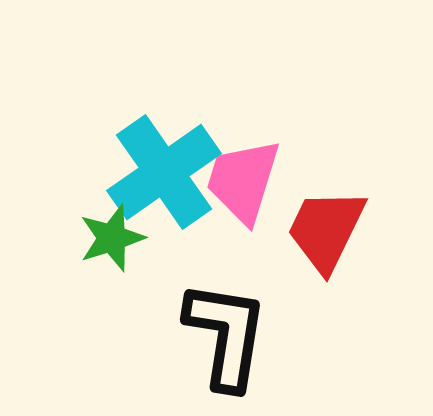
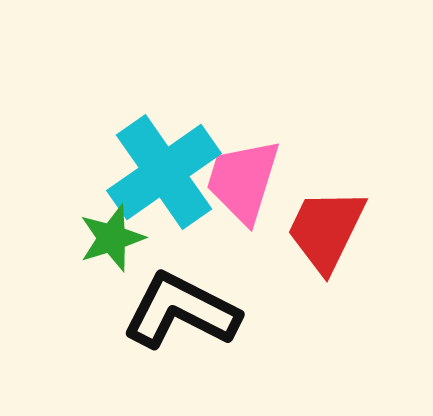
black L-shape: moved 45 px left, 24 px up; rotated 72 degrees counterclockwise
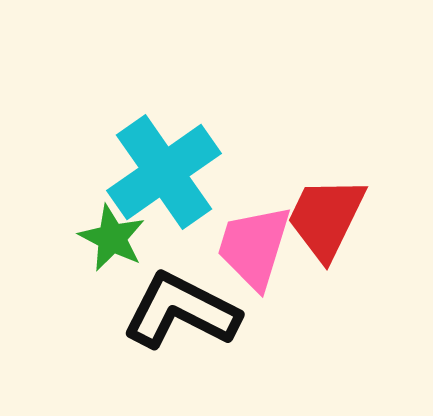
pink trapezoid: moved 11 px right, 66 px down
red trapezoid: moved 12 px up
green star: rotated 28 degrees counterclockwise
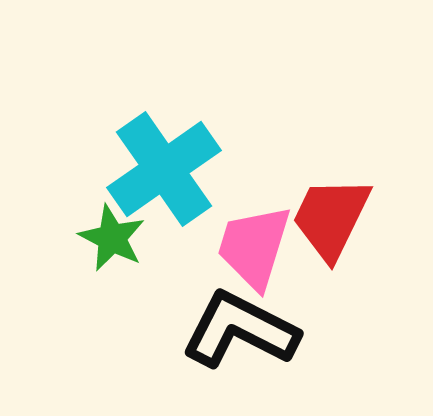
cyan cross: moved 3 px up
red trapezoid: moved 5 px right
black L-shape: moved 59 px right, 19 px down
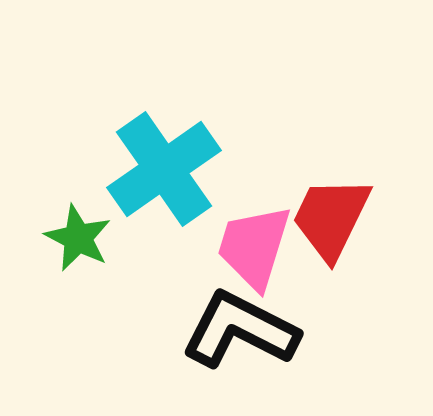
green star: moved 34 px left
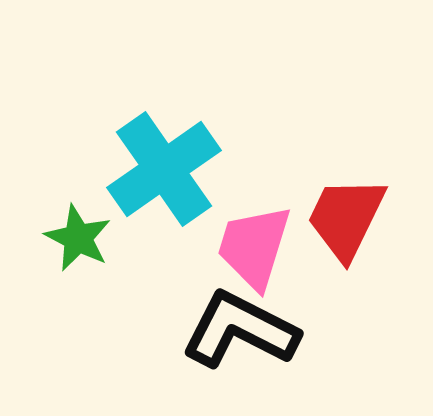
red trapezoid: moved 15 px right
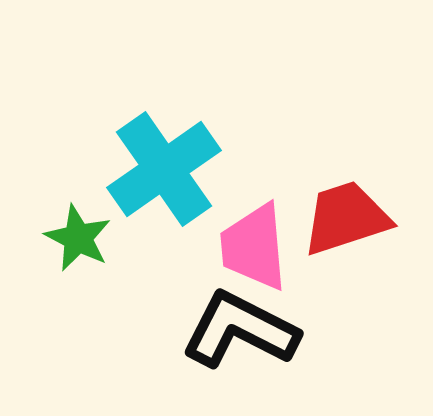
red trapezoid: rotated 46 degrees clockwise
pink trapezoid: rotated 22 degrees counterclockwise
